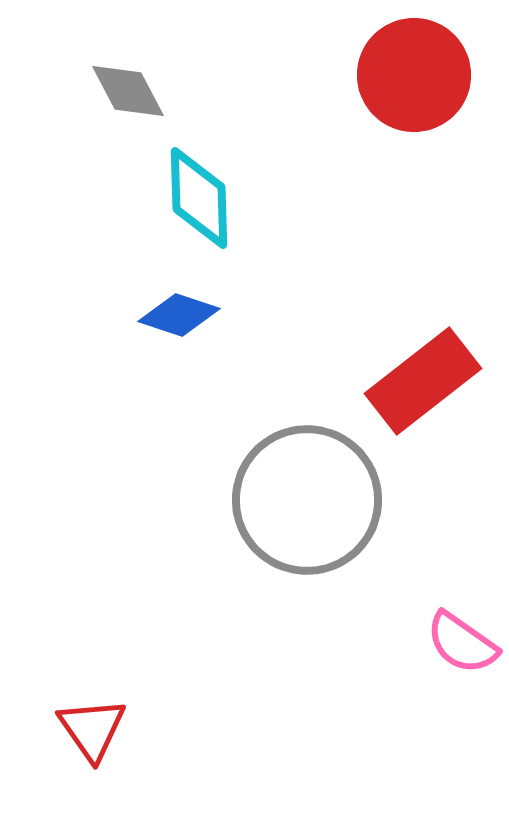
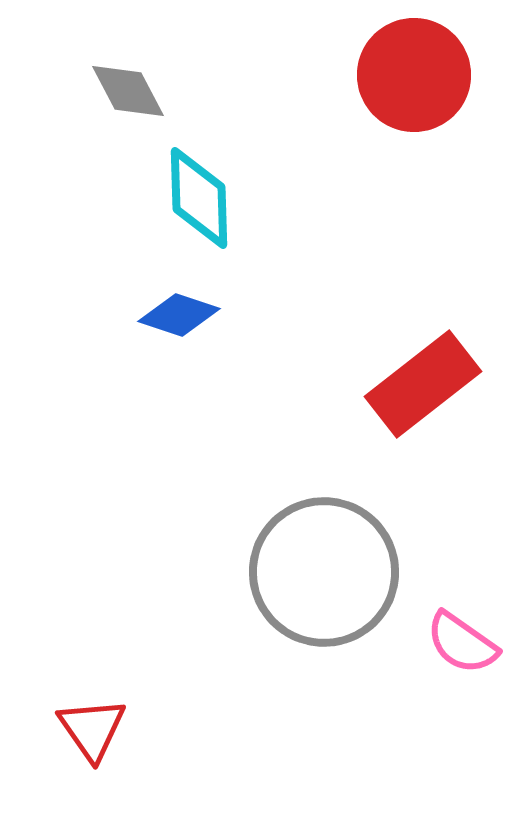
red rectangle: moved 3 px down
gray circle: moved 17 px right, 72 px down
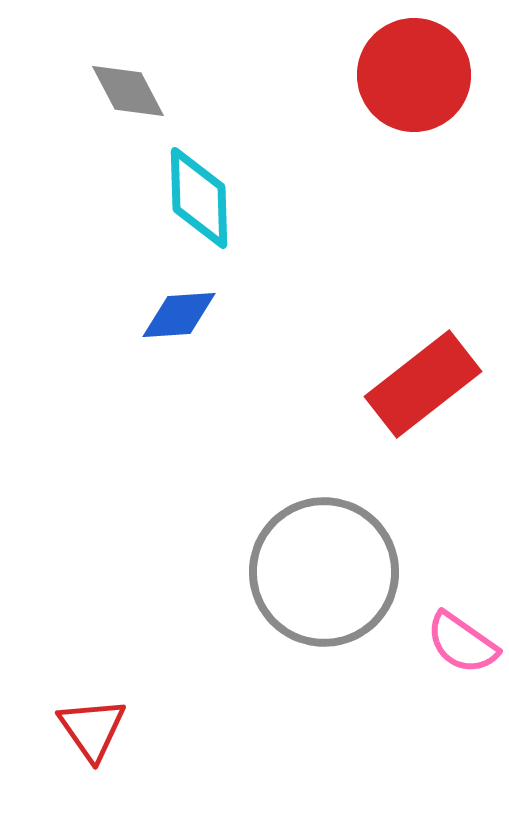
blue diamond: rotated 22 degrees counterclockwise
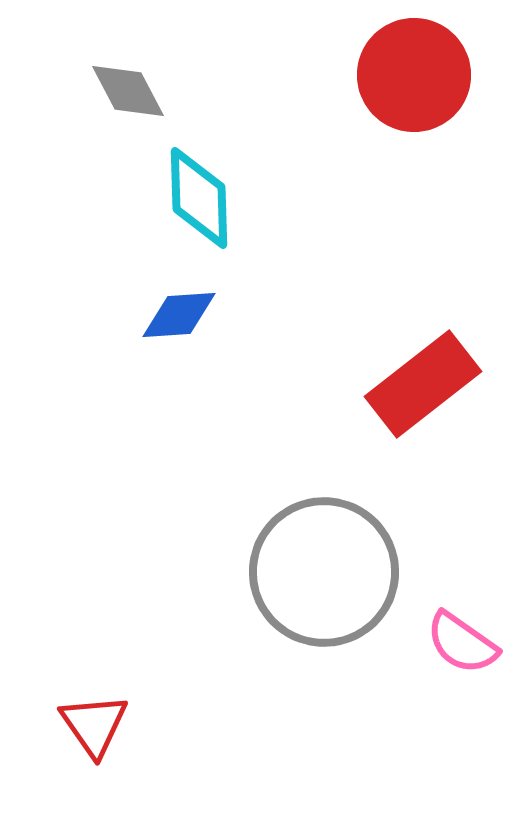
red triangle: moved 2 px right, 4 px up
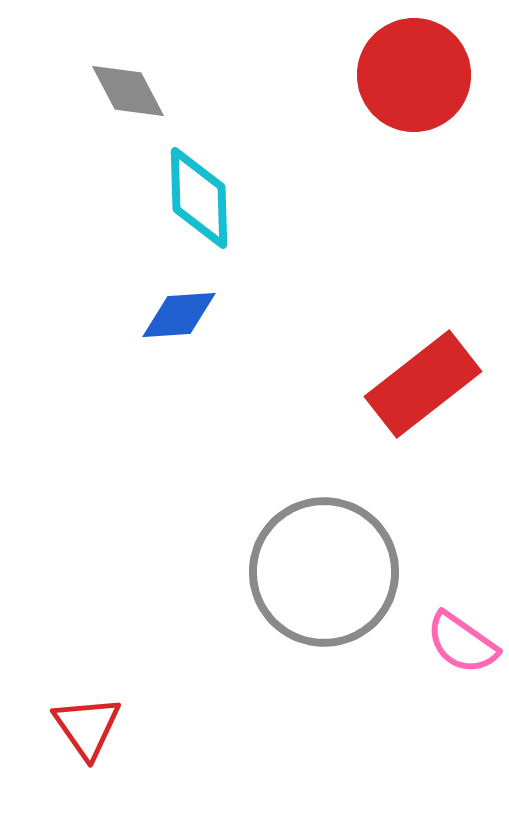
red triangle: moved 7 px left, 2 px down
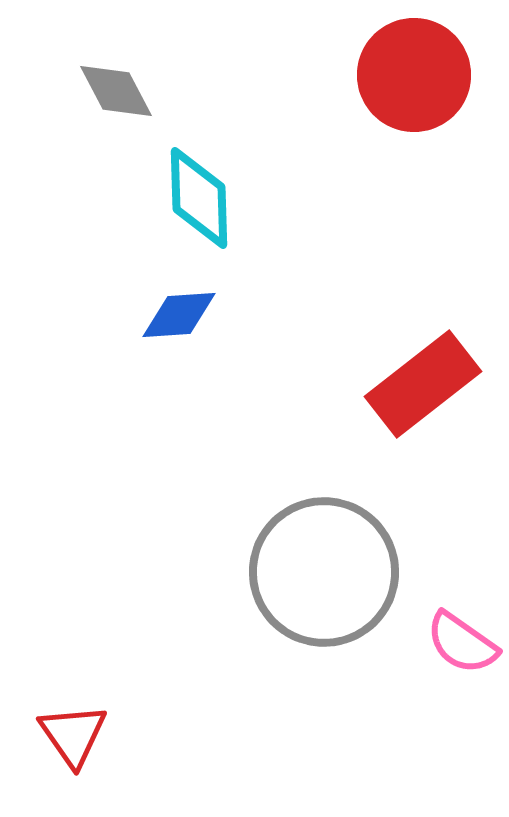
gray diamond: moved 12 px left
red triangle: moved 14 px left, 8 px down
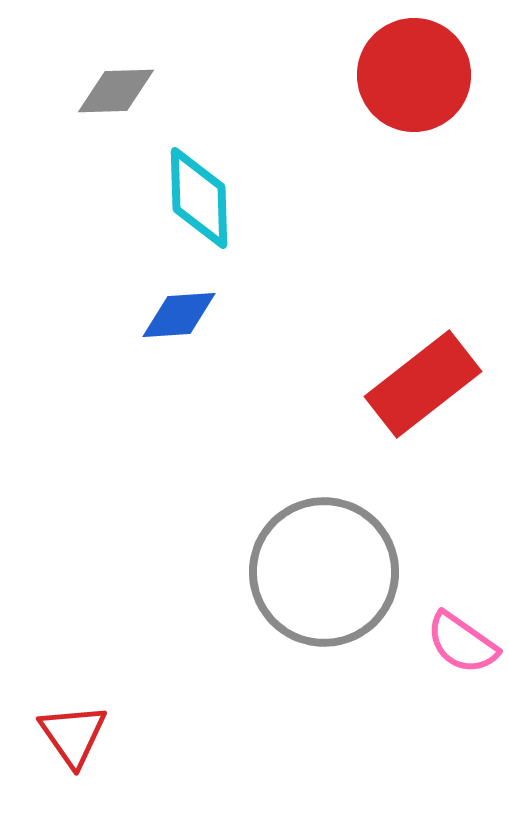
gray diamond: rotated 64 degrees counterclockwise
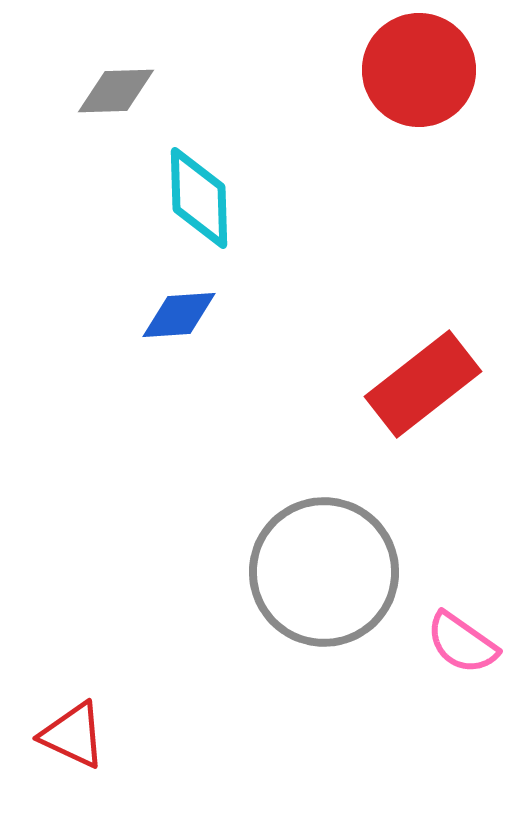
red circle: moved 5 px right, 5 px up
red triangle: rotated 30 degrees counterclockwise
